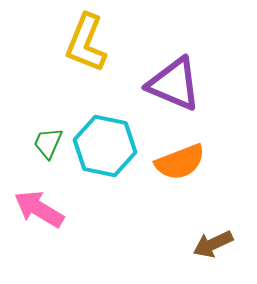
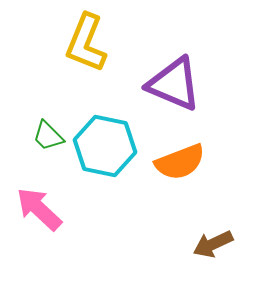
green trapezoid: moved 7 px up; rotated 68 degrees counterclockwise
pink arrow: rotated 12 degrees clockwise
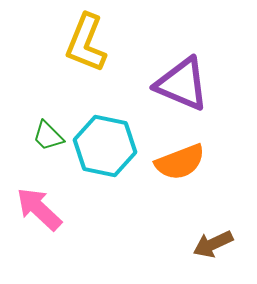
purple triangle: moved 8 px right
